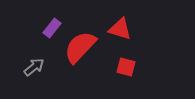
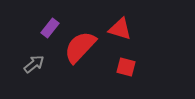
purple rectangle: moved 2 px left
gray arrow: moved 3 px up
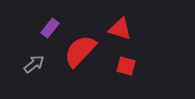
red semicircle: moved 4 px down
red square: moved 1 px up
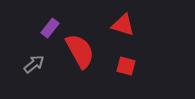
red triangle: moved 3 px right, 4 px up
red semicircle: rotated 108 degrees clockwise
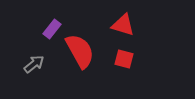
purple rectangle: moved 2 px right, 1 px down
red square: moved 2 px left, 7 px up
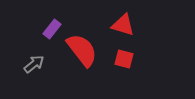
red semicircle: moved 2 px right, 1 px up; rotated 9 degrees counterclockwise
